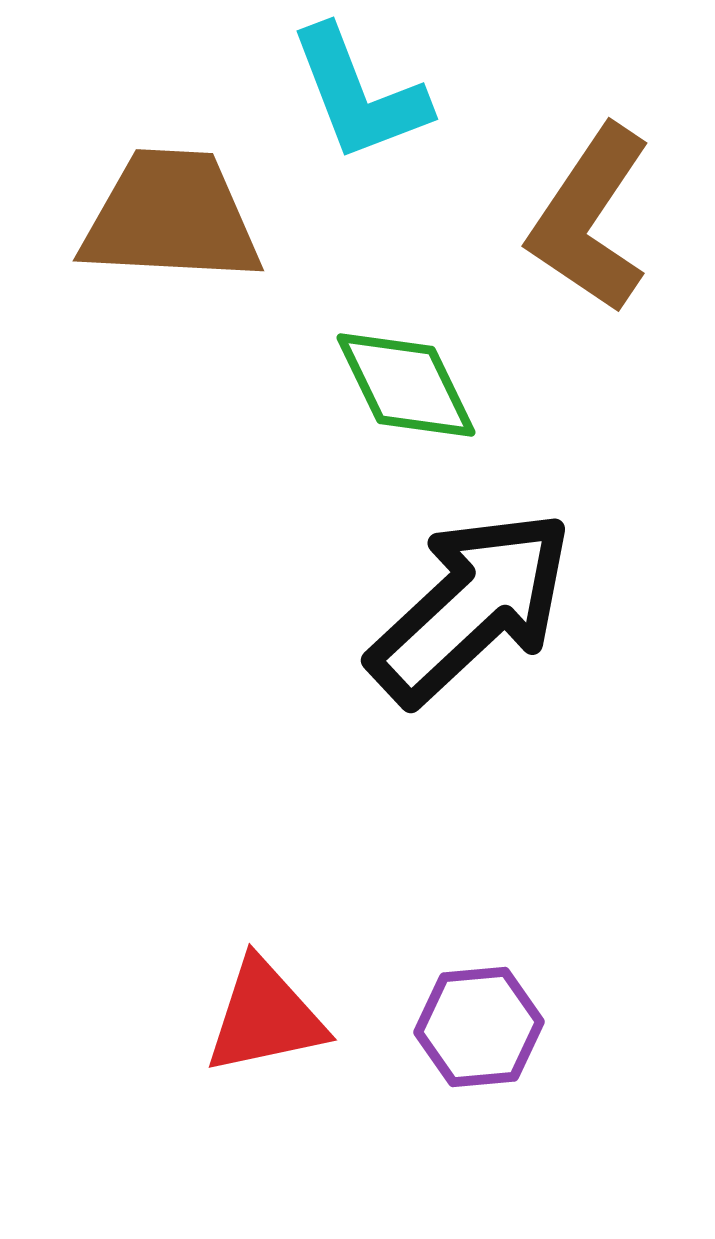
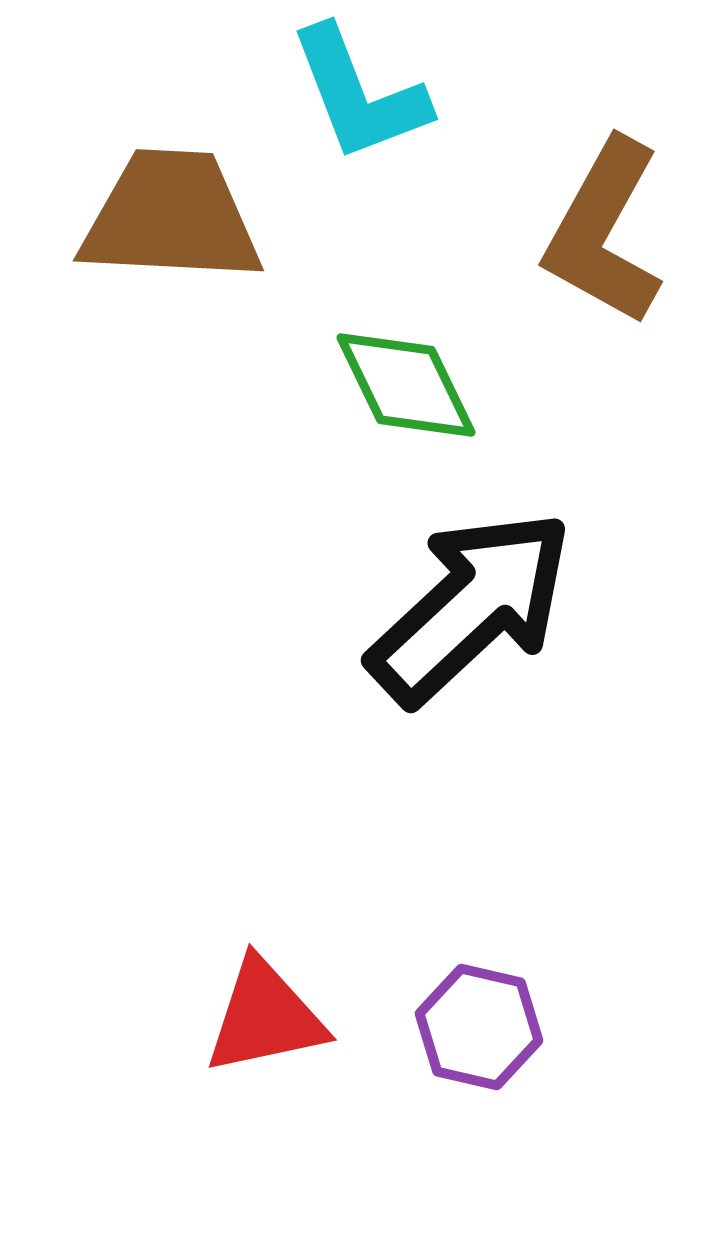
brown L-shape: moved 14 px right, 13 px down; rotated 5 degrees counterclockwise
purple hexagon: rotated 18 degrees clockwise
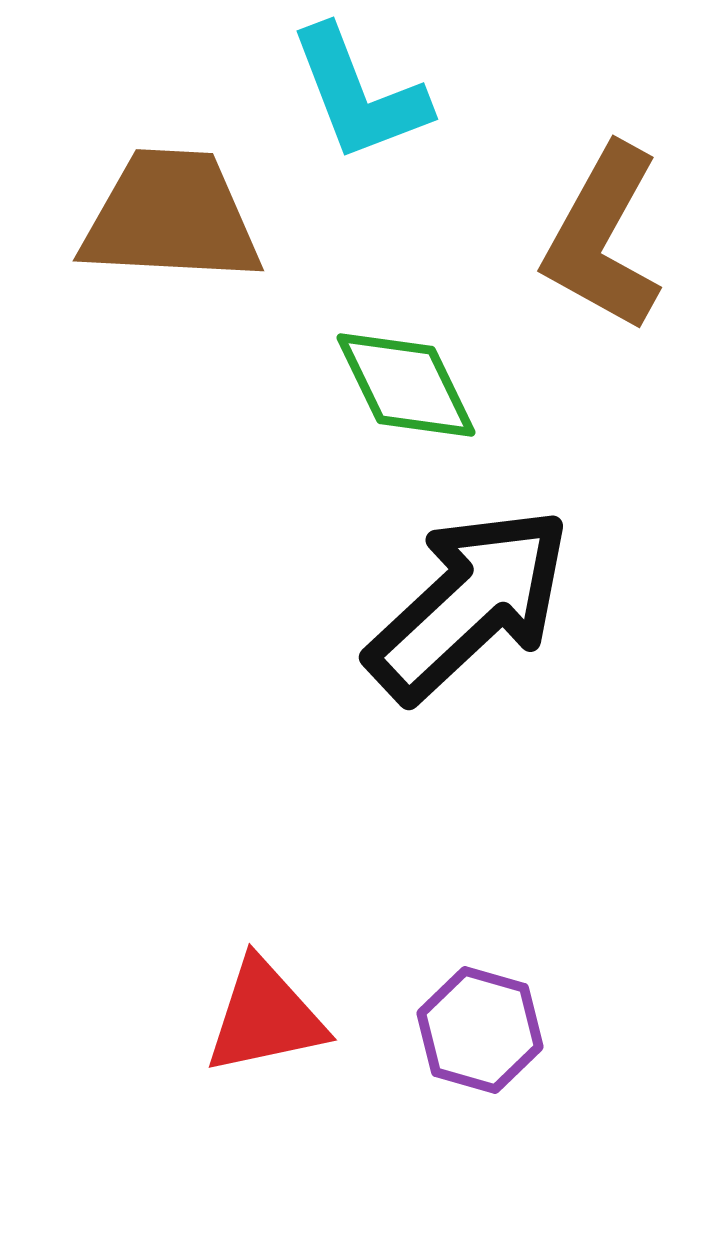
brown L-shape: moved 1 px left, 6 px down
black arrow: moved 2 px left, 3 px up
purple hexagon: moved 1 px right, 3 px down; rotated 3 degrees clockwise
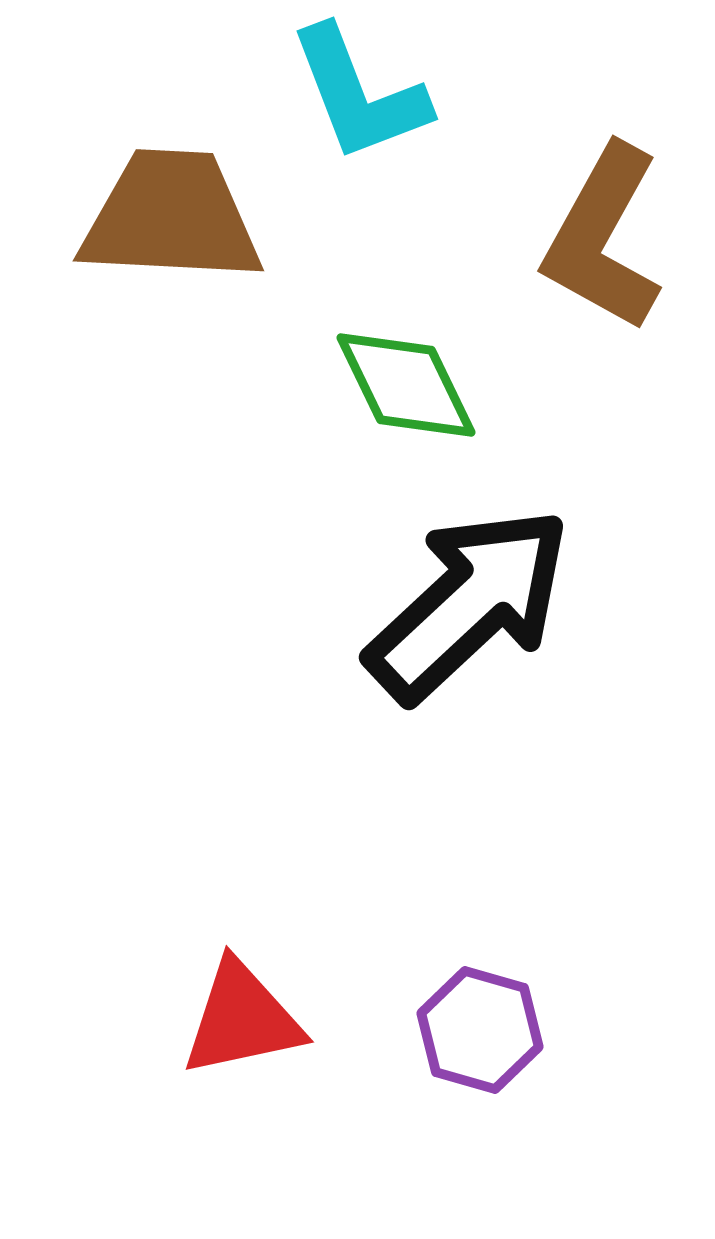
red triangle: moved 23 px left, 2 px down
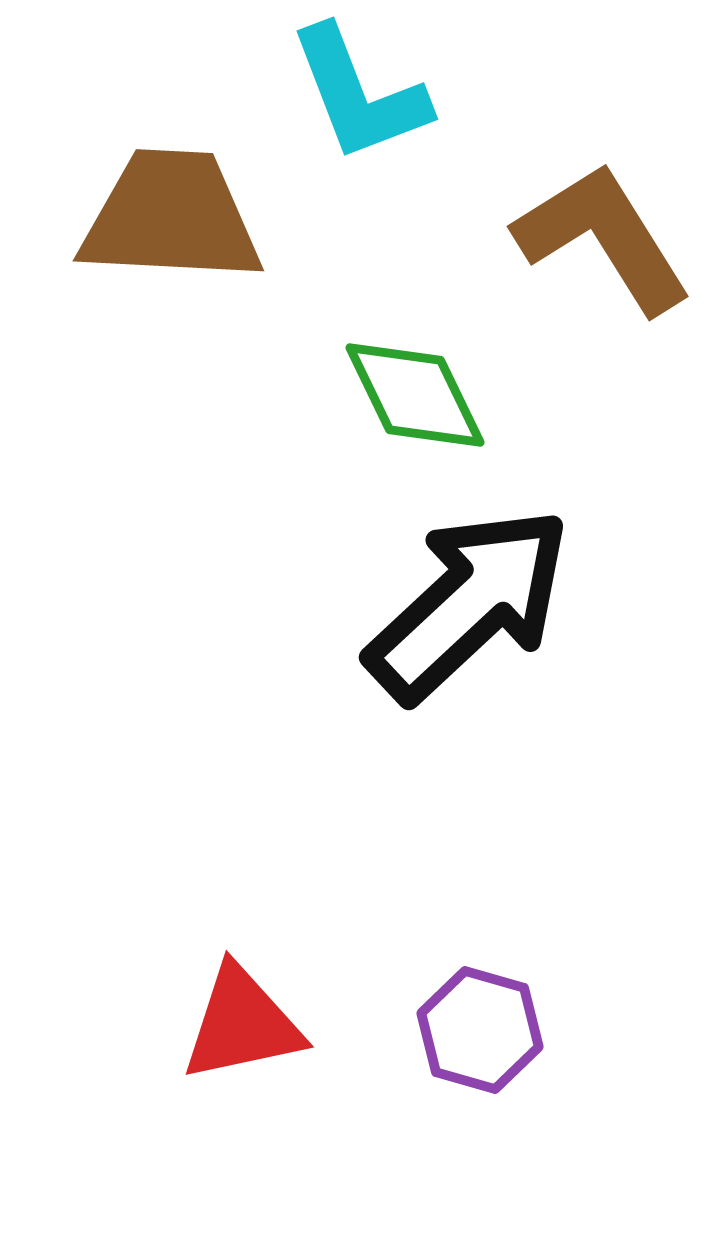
brown L-shape: rotated 119 degrees clockwise
green diamond: moved 9 px right, 10 px down
red triangle: moved 5 px down
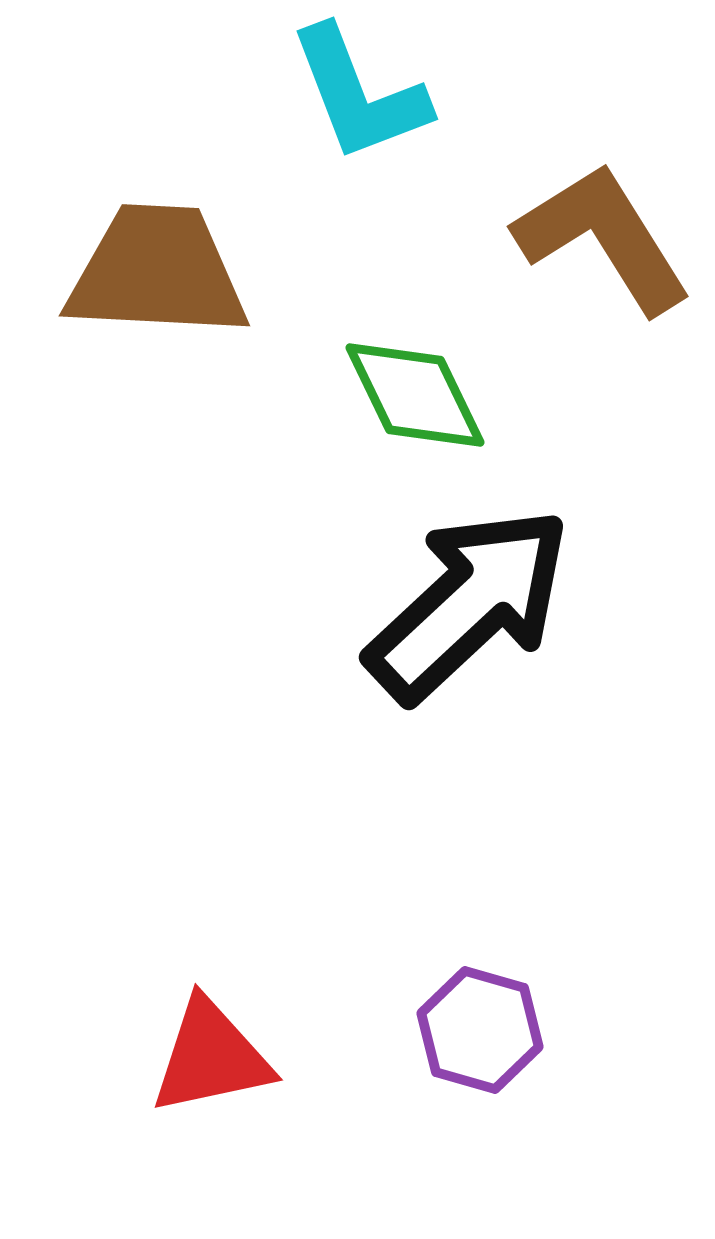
brown trapezoid: moved 14 px left, 55 px down
red triangle: moved 31 px left, 33 px down
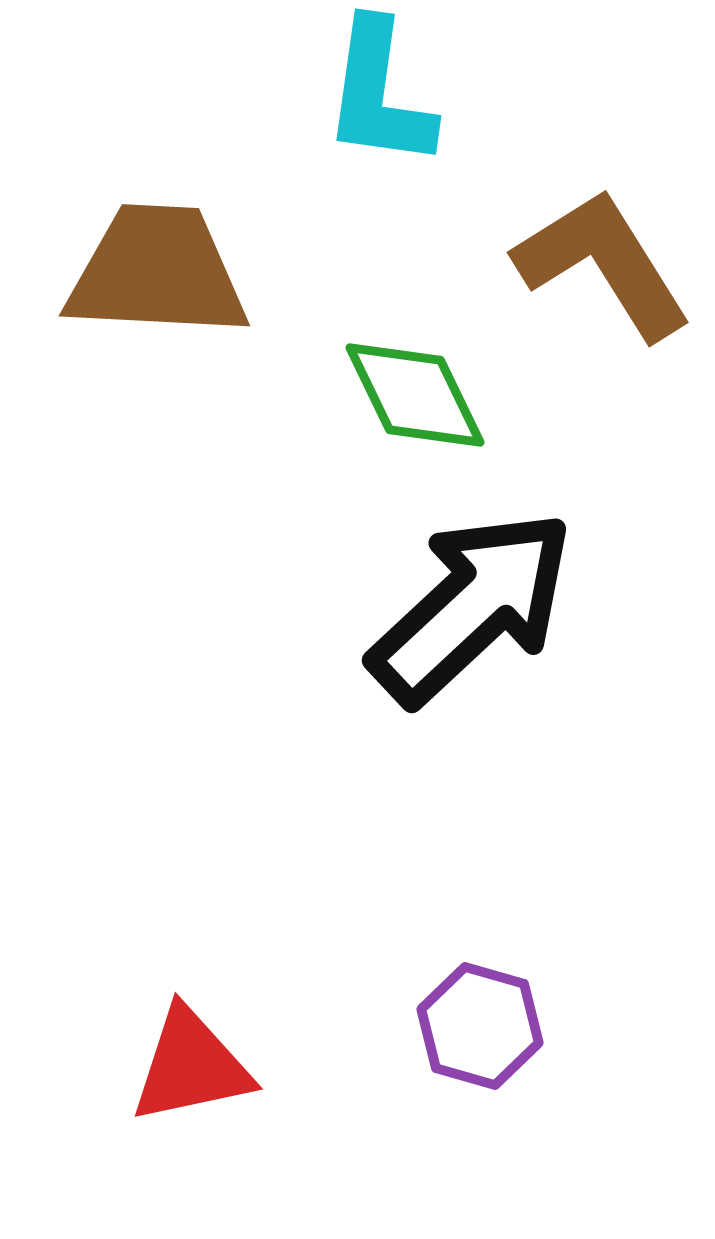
cyan L-shape: moved 20 px right; rotated 29 degrees clockwise
brown L-shape: moved 26 px down
black arrow: moved 3 px right, 3 px down
purple hexagon: moved 4 px up
red triangle: moved 20 px left, 9 px down
